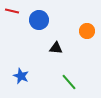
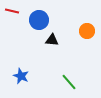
black triangle: moved 4 px left, 8 px up
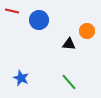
black triangle: moved 17 px right, 4 px down
blue star: moved 2 px down
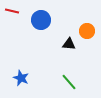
blue circle: moved 2 px right
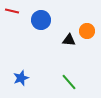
black triangle: moved 4 px up
blue star: rotated 28 degrees clockwise
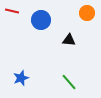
orange circle: moved 18 px up
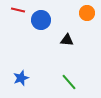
red line: moved 6 px right, 1 px up
black triangle: moved 2 px left
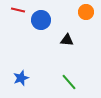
orange circle: moved 1 px left, 1 px up
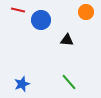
blue star: moved 1 px right, 6 px down
